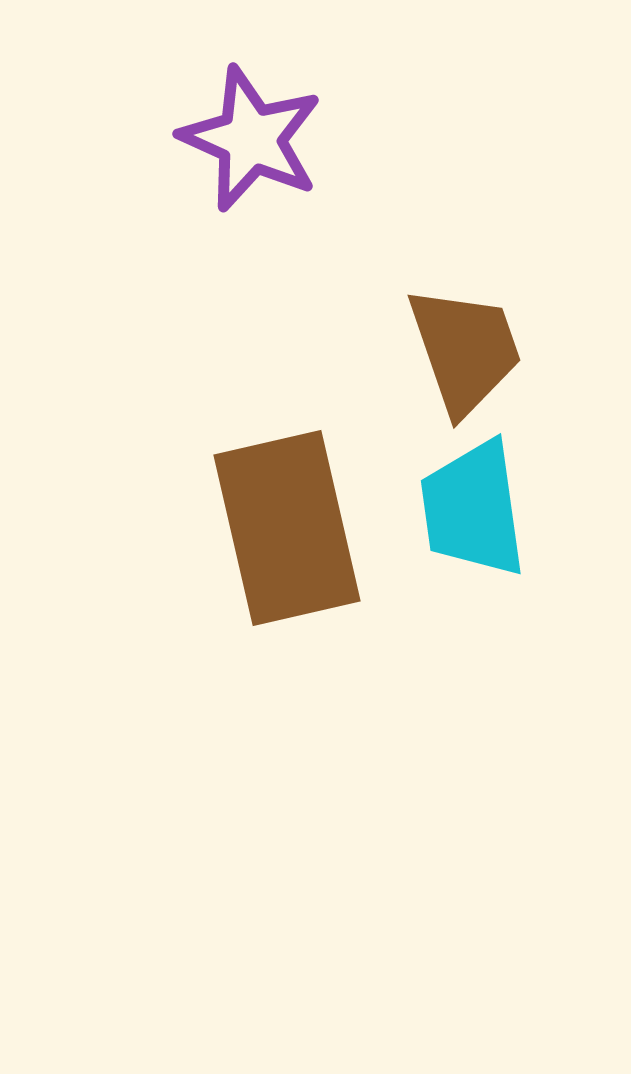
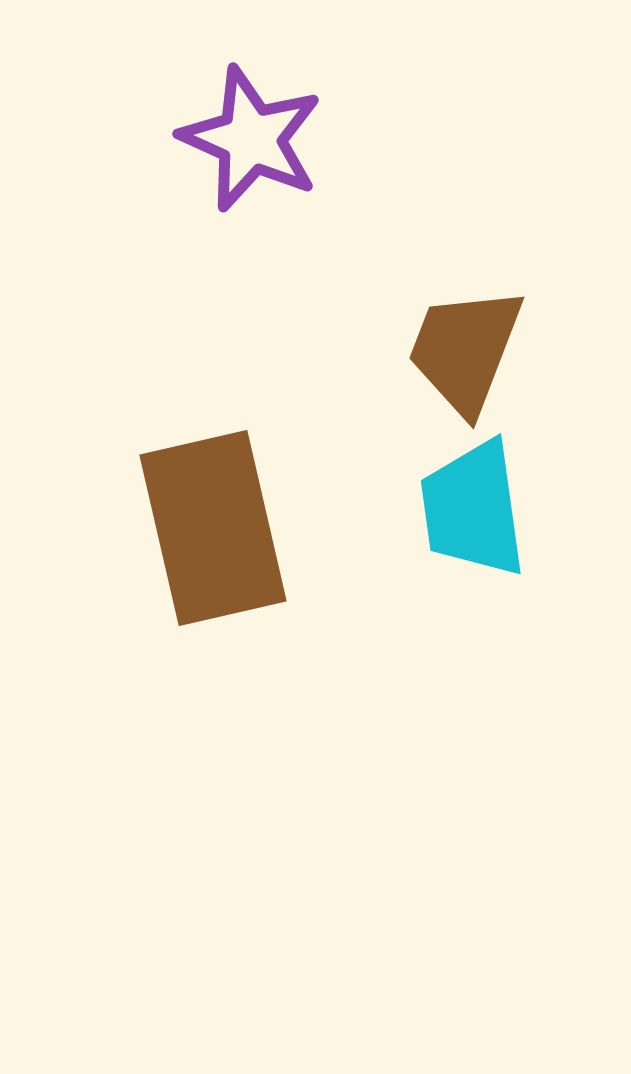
brown trapezoid: rotated 140 degrees counterclockwise
brown rectangle: moved 74 px left
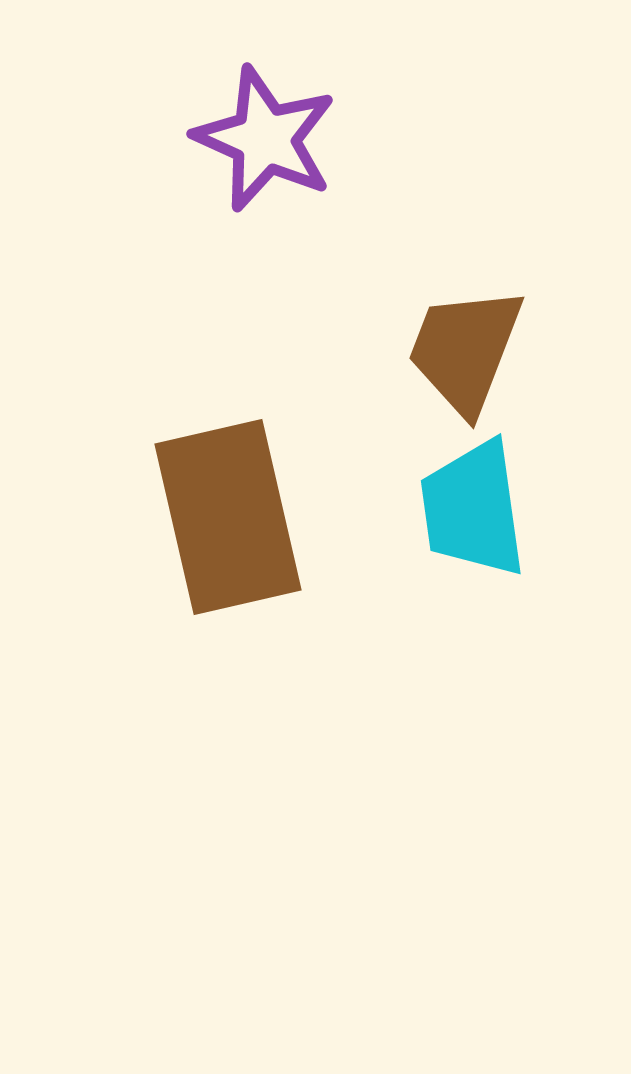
purple star: moved 14 px right
brown rectangle: moved 15 px right, 11 px up
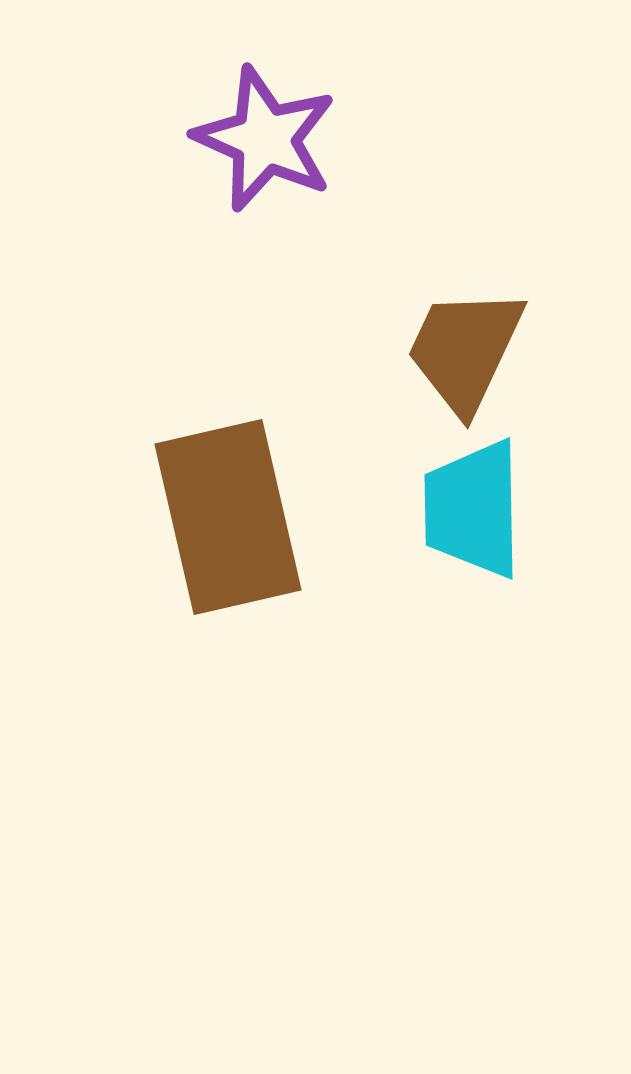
brown trapezoid: rotated 4 degrees clockwise
cyan trapezoid: rotated 7 degrees clockwise
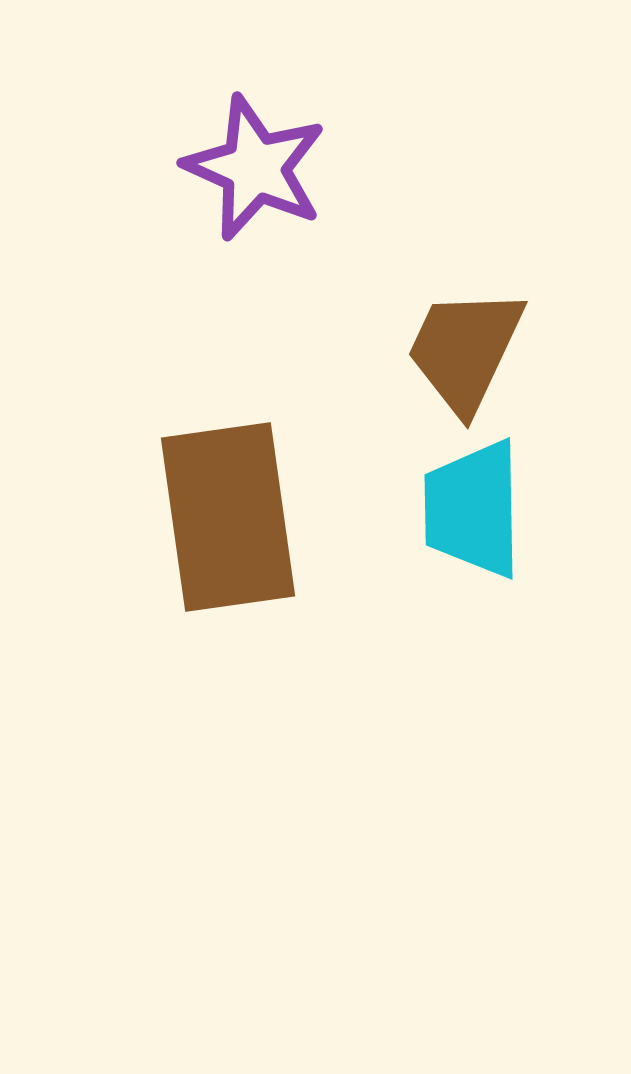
purple star: moved 10 px left, 29 px down
brown rectangle: rotated 5 degrees clockwise
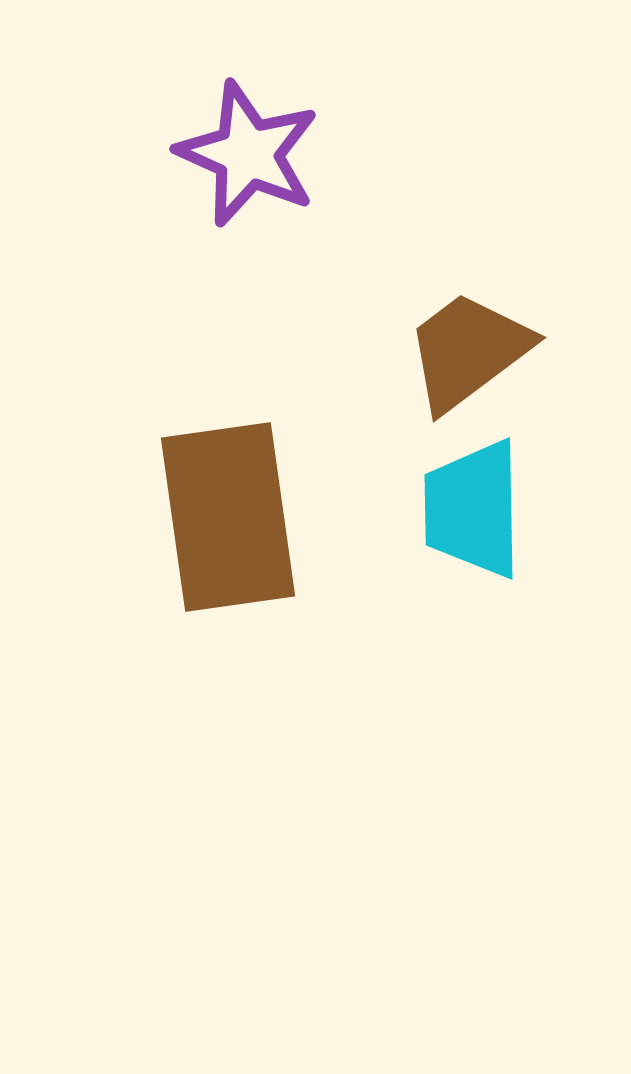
purple star: moved 7 px left, 14 px up
brown trapezoid: moved 3 px right, 1 px down; rotated 28 degrees clockwise
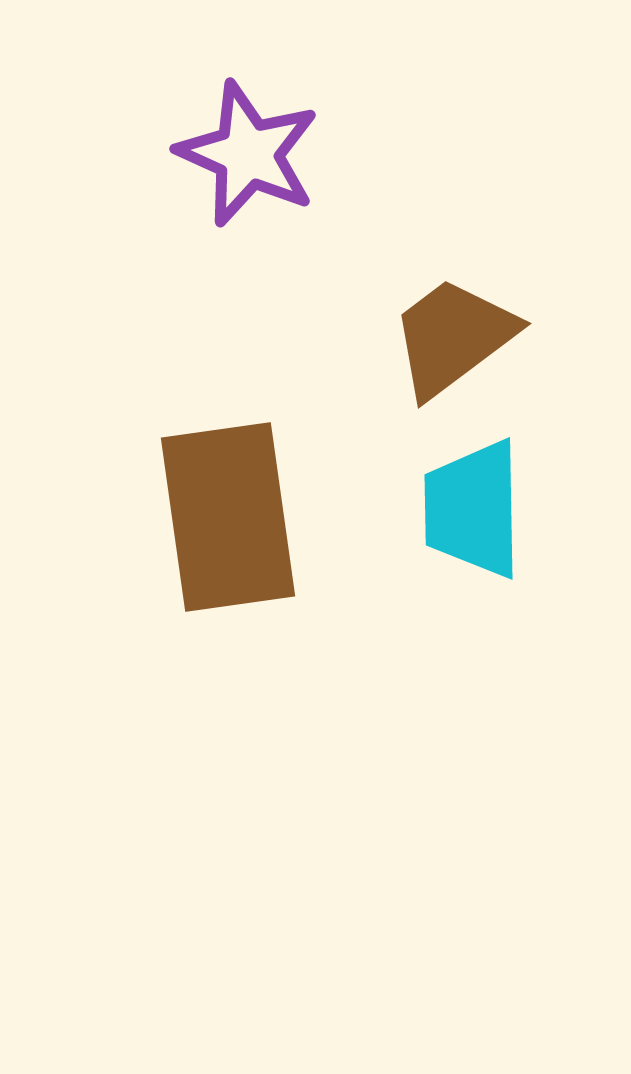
brown trapezoid: moved 15 px left, 14 px up
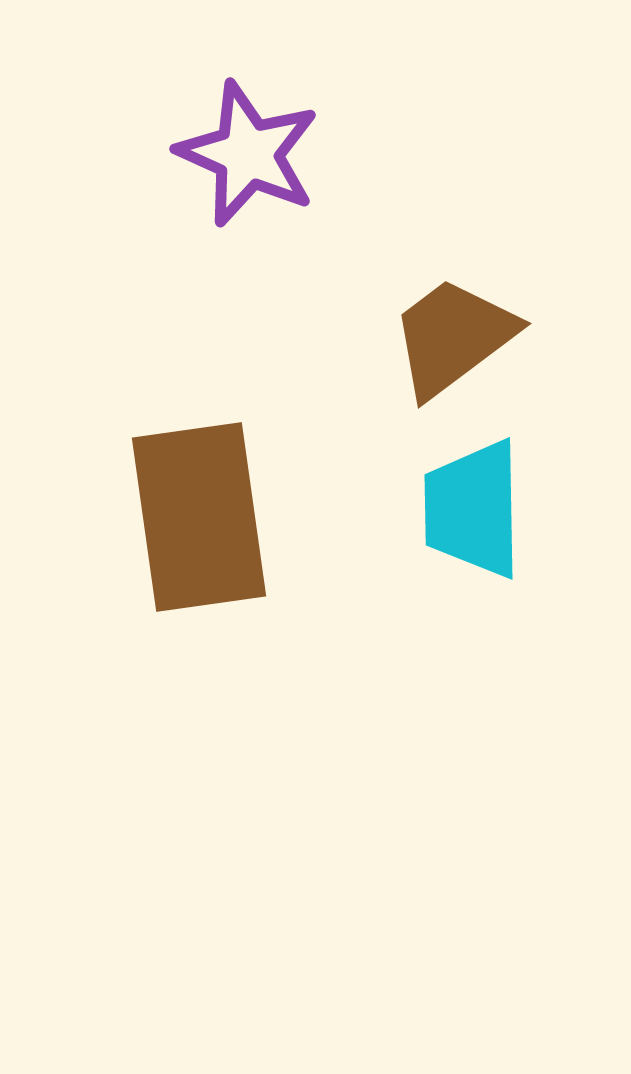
brown rectangle: moved 29 px left
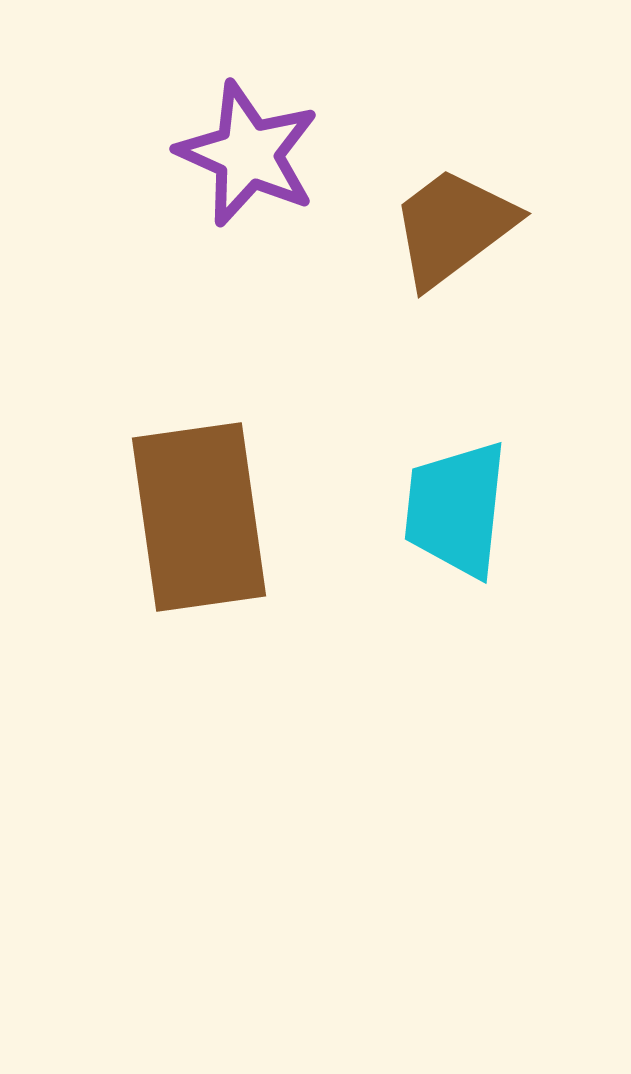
brown trapezoid: moved 110 px up
cyan trapezoid: moved 17 px left; rotated 7 degrees clockwise
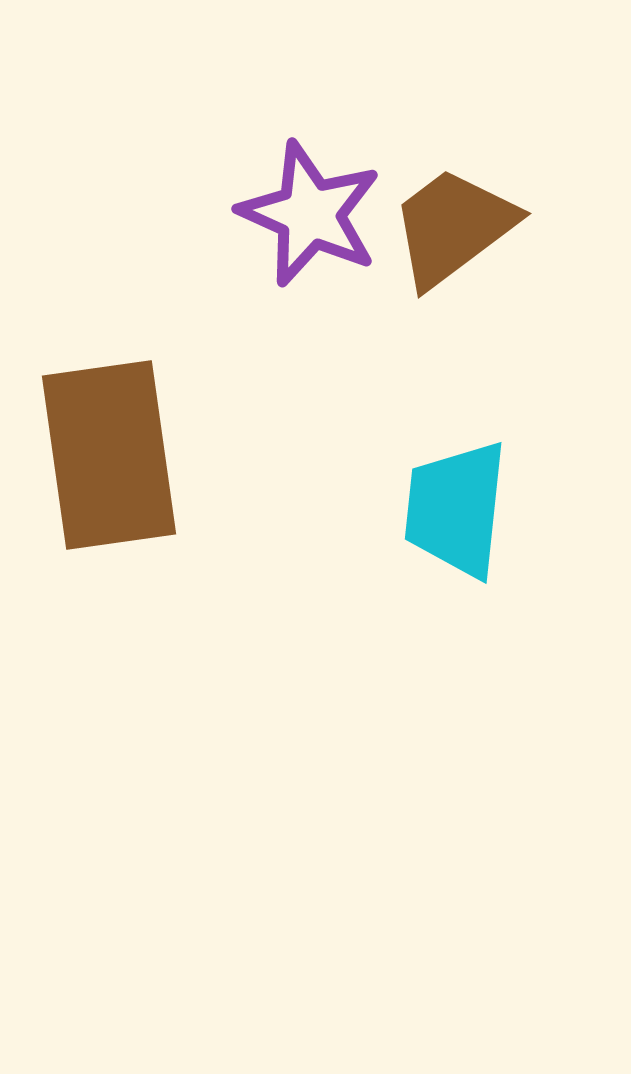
purple star: moved 62 px right, 60 px down
brown rectangle: moved 90 px left, 62 px up
